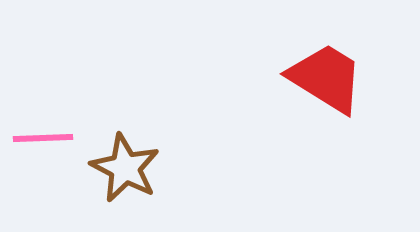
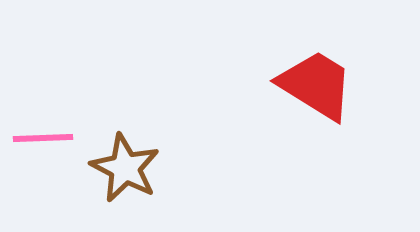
red trapezoid: moved 10 px left, 7 px down
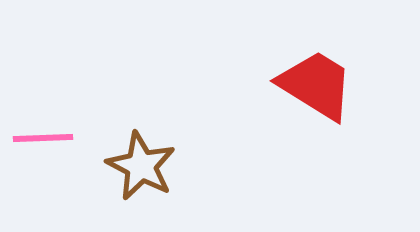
brown star: moved 16 px right, 2 px up
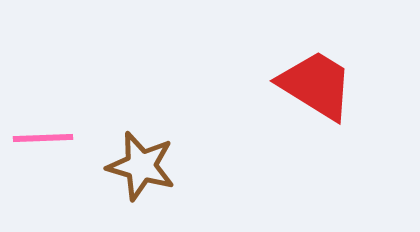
brown star: rotated 12 degrees counterclockwise
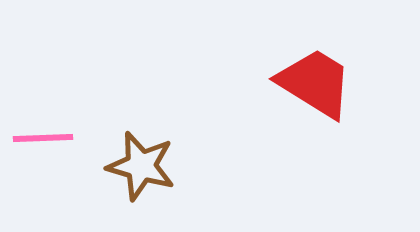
red trapezoid: moved 1 px left, 2 px up
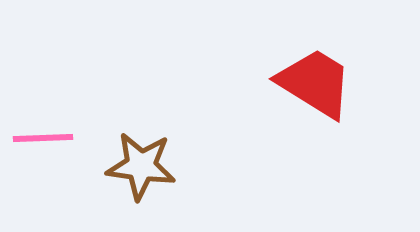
brown star: rotated 8 degrees counterclockwise
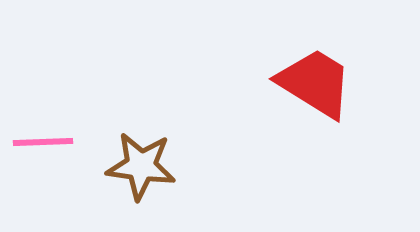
pink line: moved 4 px down
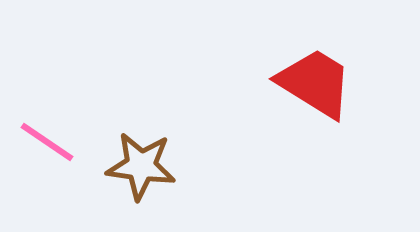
pink line: moved 4 px right; rotated 36 degrees clockwise
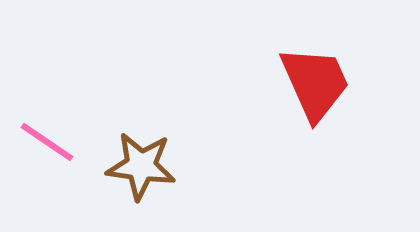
red trapezoid: rotated 34 degrees clockwise
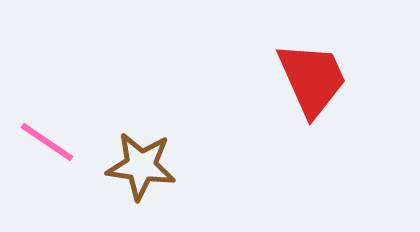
red trapezoid: moved 3 px left, 4 px up
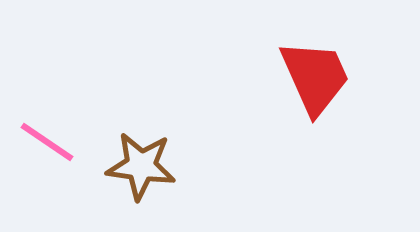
red trapezoid: moved 3 px right, 2 px up
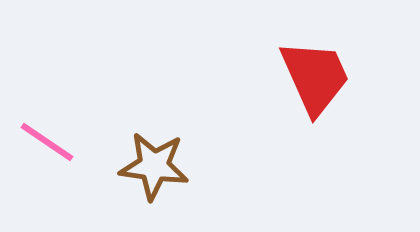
brown star: moved 13 px right
